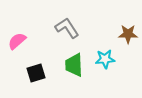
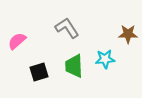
green trapezoid: moved 1 px down
black square: moved 3 px right, 1 px up
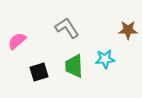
brown star: moved 4 px up
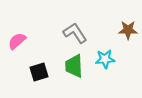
gray L-shape: moved 8 px right, 5 px down
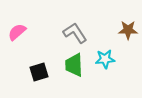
pink semicircle: moved 9 px up
green trapezoid: moved 1 px up
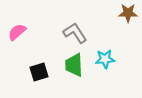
brown star: moved 17 px up
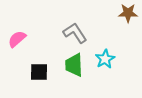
pink semicircle: moved 7 px down
cyan star: rotated 24 degrees counterclockwise
black square: rotated 18 degrees clockwise
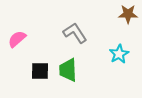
brown star: moved 1 px down
cyan star: moved 14 px right, 5 px up
green trapezoid: moved 6 px left, 5 px down
black square: moved 1 px right, 1 px up
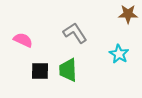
pink semicircle: moved 6 px right, 1 px down; rotated 66 degrees clockwise
cyan star: rotated 12 degrees counterclockwise
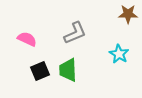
gray L-shape: rotated 100 degrees clockwise
pink semicircle: moved 4 px right, 1 px up
black square: rotated 24 degrees counterclockwise
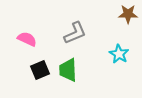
black square: moved 1 px up
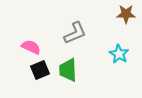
brown star: moved 2 px left
pink semicircle: moved 4 px right, 8 px down
